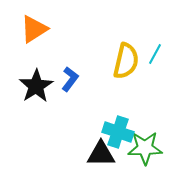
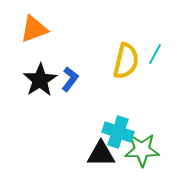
orange triangle: rotated 12 degrees clockwise
black star: moved 4 px right, 6 px up
green star: moved 3 px left, 2 px down
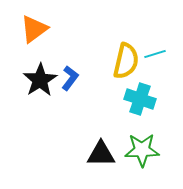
orange triangle: rotated 16 degrees counterclockwise
cyan line: rotated 45 degrees clockwise
blue L-shape: moved 1 px up
cyan cross: moved 22 px right, 33 px up
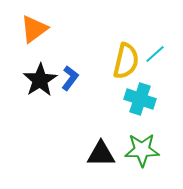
cyan line: rotated 25 degrees counterclockwise
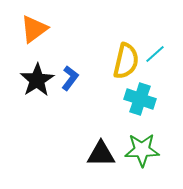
black star: moved 3 px left
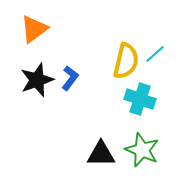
black star: rotated 12 degrees clockwise
green star: rotated 24 degrees clockwise
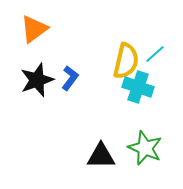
cyan cross: moved 2 px left, 12 px up
green star: moved 3 px right, 2 px up
black triangle: moved 2 px down
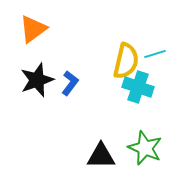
orange triangle: moved 1 px left
cyan line: rotated 25 degrees clockwise
blue L-shape: moved 5 px down
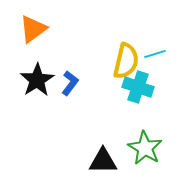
black star: rotated 12 degrees counterclockwise
green star: rotated 8 degrees clockwise
black triangle: moved 2 px right, 5 px down
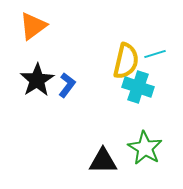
orange triangle: moved 3 px up
blue L-shape: moved 3 px left, 2 px down
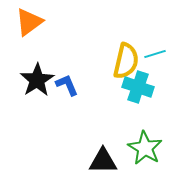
orange triangle: moved 4 px left, 4 px up
blue L-shape: rotated 60 degrees counterclockwise
